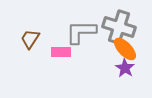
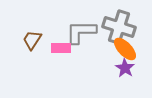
brown trapezoid: moved 2 px right, 1 px down
pink rectangle: moved 4 px up
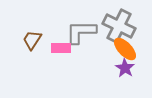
gray cross: moved 1 px up; rotated 8 degrees clockwise
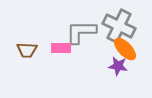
brown trapezoid: moved 5 px left, 10 px down; rotated 120 degrees counterclockwise
purple star: moved 7 px left, 2 px up; rotated 24 degrees counterclockwise
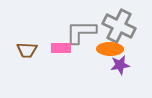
orange ellipse: moved 15 px left; rotated 45 degrees counterclockwise
purple star: moved 2 px right, 1 px up; rotated 18 degrees counterclockwise
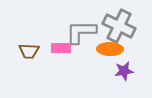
brown trapezoid: moved 2 px right, 1 px down
purple star: moved 4 px right, 6 px down
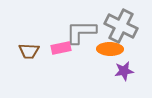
gray cross: moved 2 px right
pink rectangle: rotated 12 degrees counterclockwise
